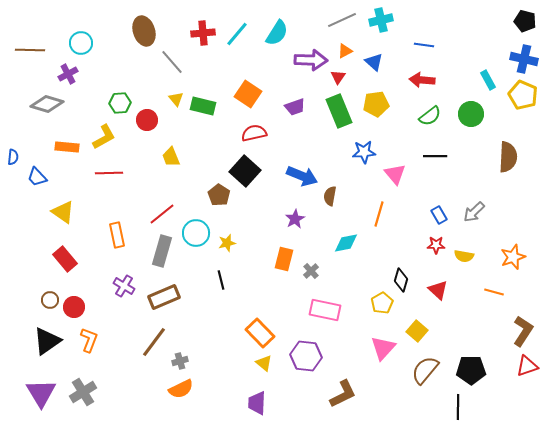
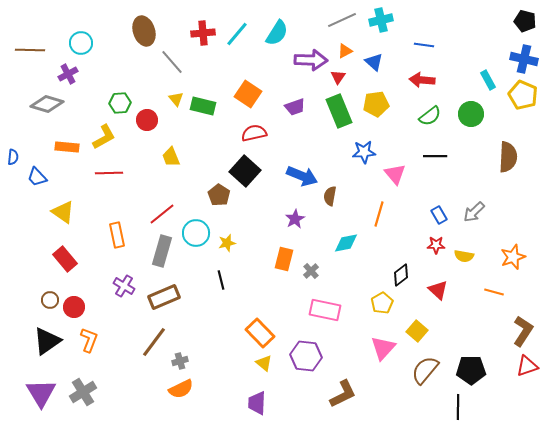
black diamond at (401, 280): moved 5 px up; rotated 35 degrees clockwise
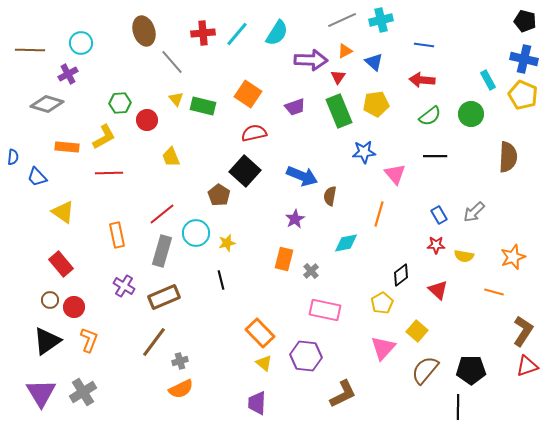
red rectangle at (65, 259): moved 4 px left, 5 px down
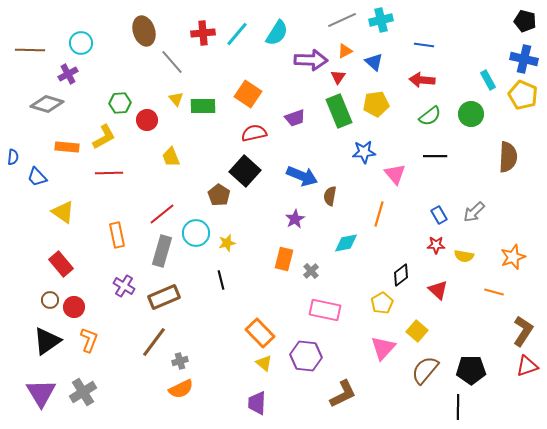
green rectangle at (203, 106): rotated 15 degrees counterclockwise
purple trapezoid at (295, 107): moved 11 px down
